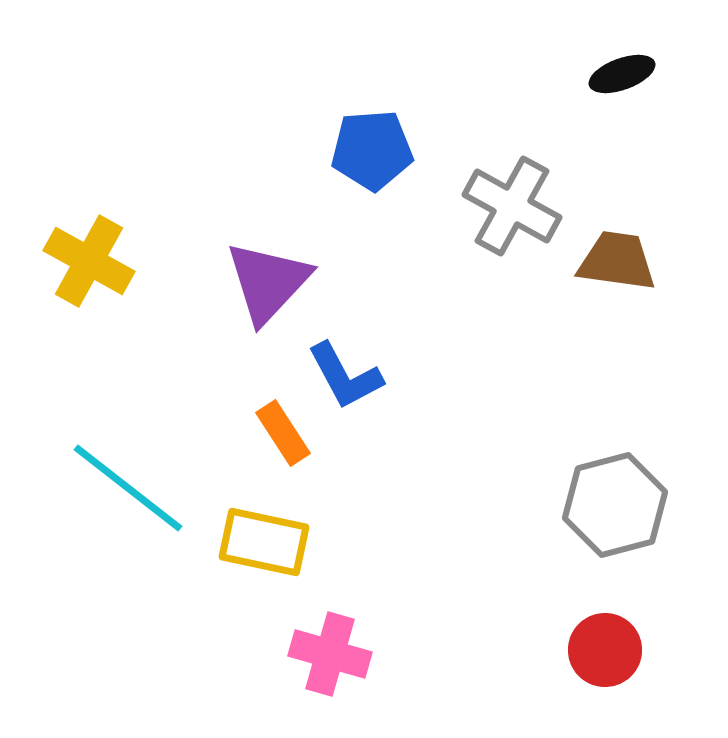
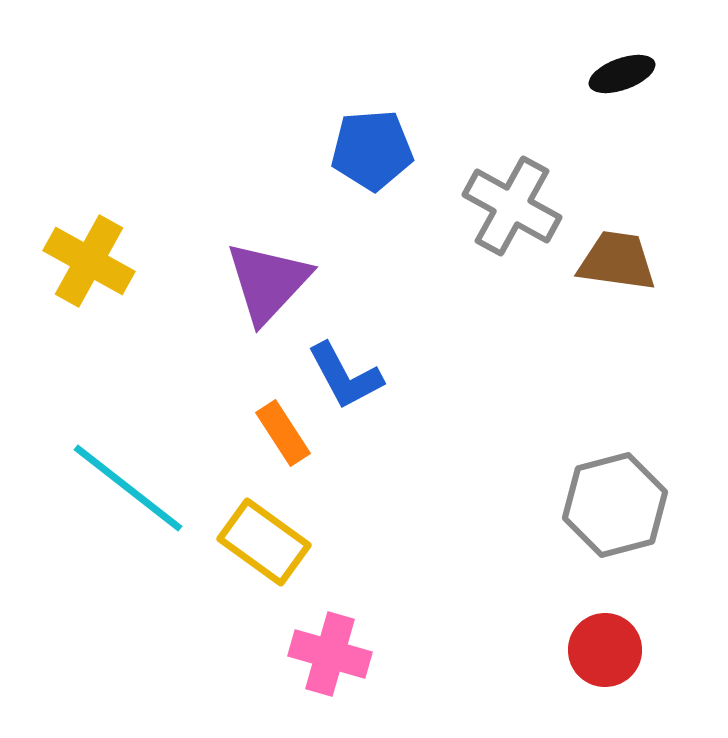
yellow rectangle: rotated 24 degrees clockwise
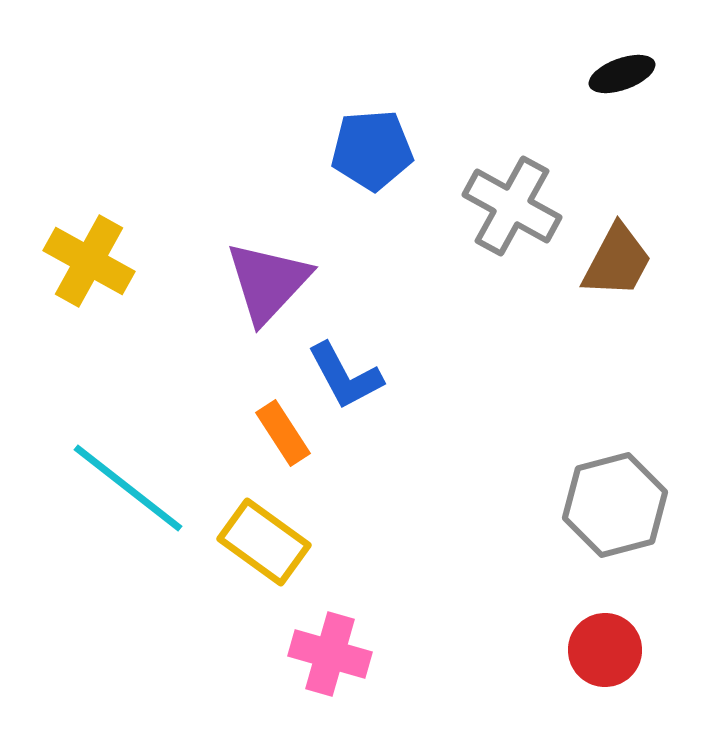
brown trapezoid: rotated 110 degrees clockwise
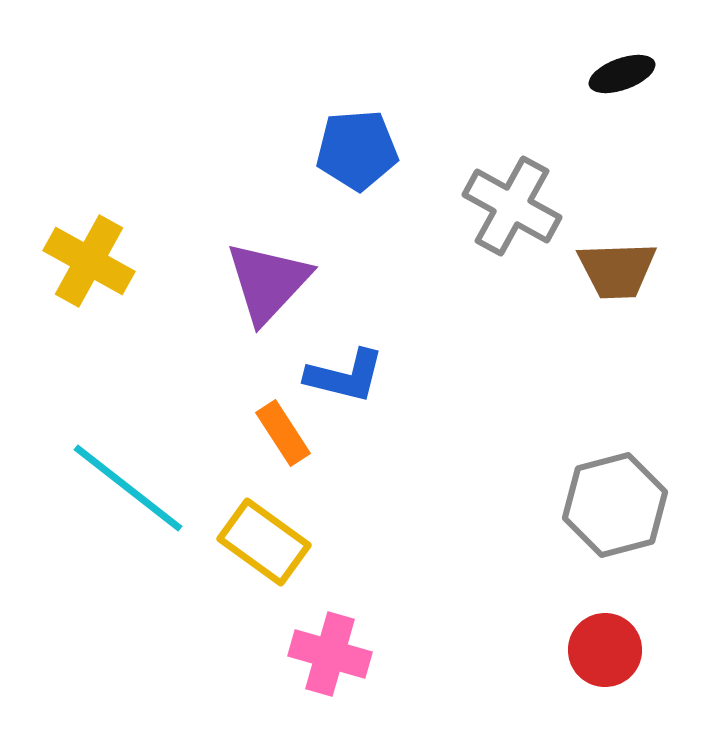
blue pentagon: moved 15 px left
brown trapezoid: moved 9 px down; rotated 60 degrees clockwise
blue L-shape: rotated 48 degrees counterclockwise
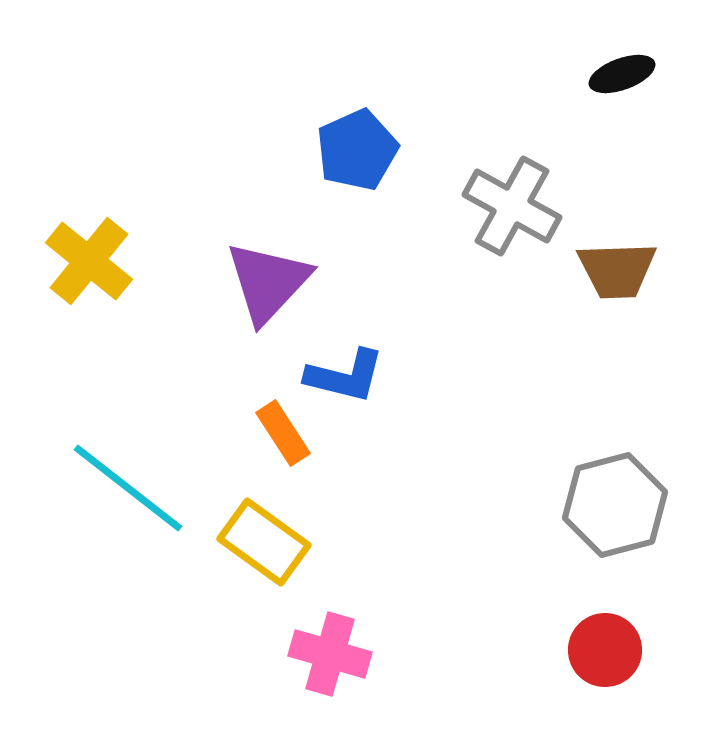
blue pentagon: rotated 20 degrees counterclockwise
yellow cross: rotated 10 degrees clockwise
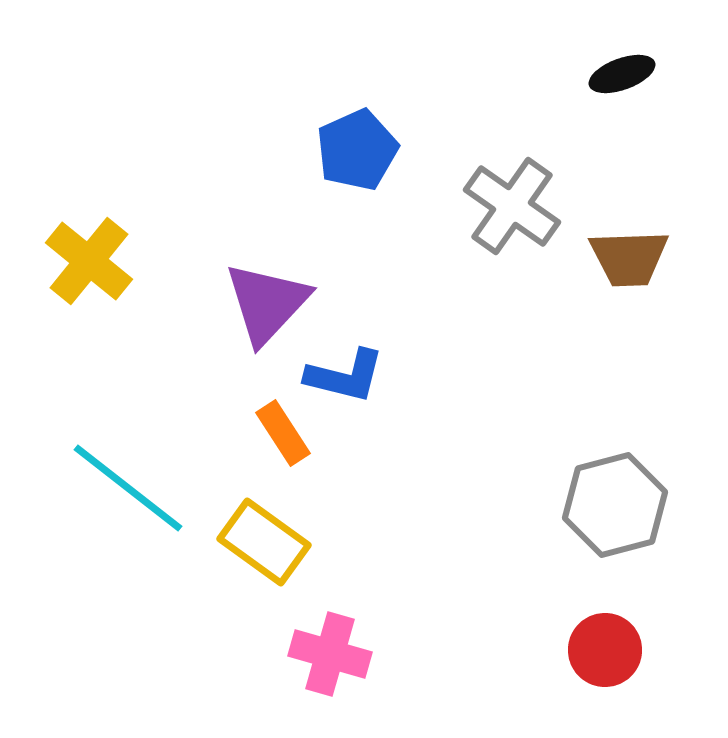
gray cross: rotated 6 degrees clockwise
brown trapezoid: moved 12 px right, 12 px up
purple triangle: moved 1 px left, 21 px down
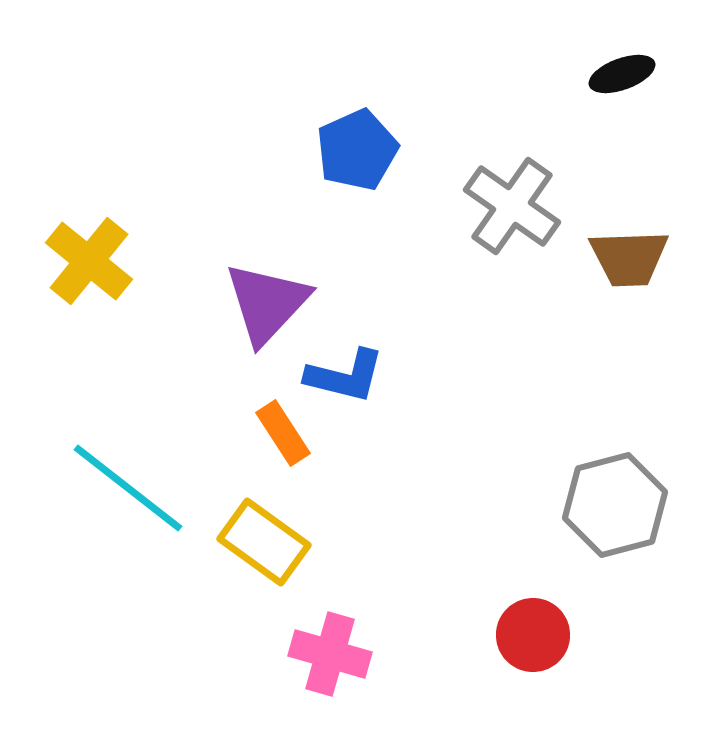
red circle: moved 72 px left, 15 px up
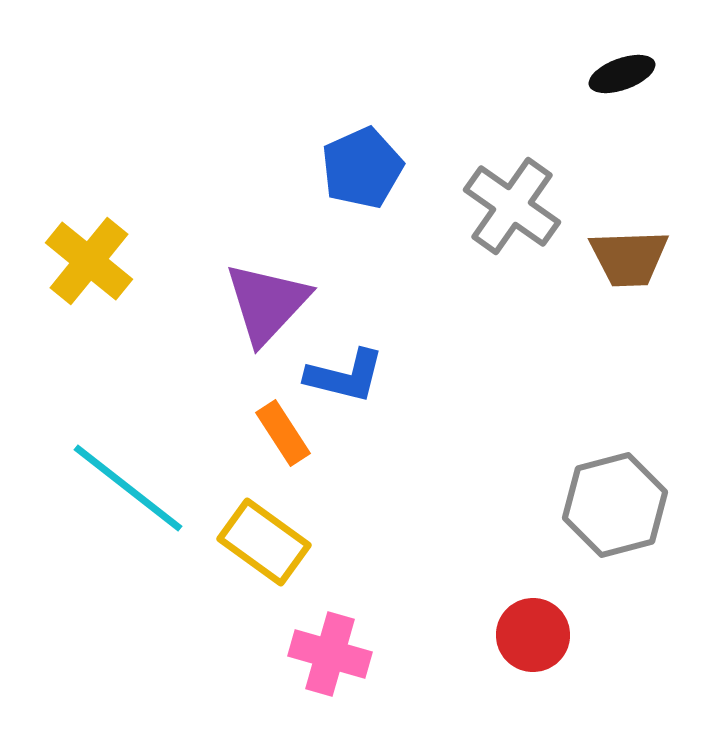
blue pentagon: moved 5 px right, 18 px down
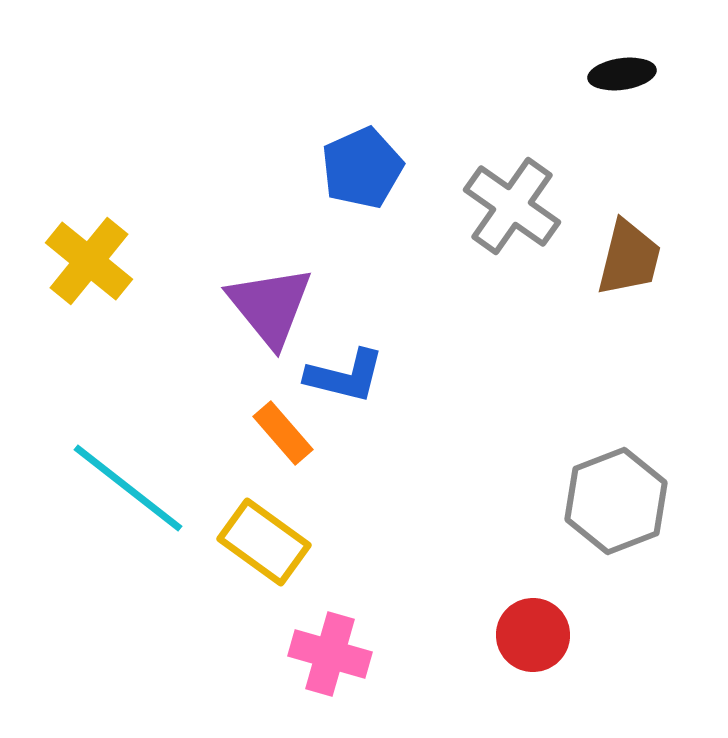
black ellipse: rotated 12 degrees clockwise
brown trapezoid: rotated 74 degrees counterclockwise
purple triangle: moved 3 px right, 3 px down; rotated 22 degrees counterclockwise
orange rectangle: rotated 8 degrees counterclockwise
gray hexagon: moved 1 px right, 4 px up; rotated 6 degrees counterclockwise
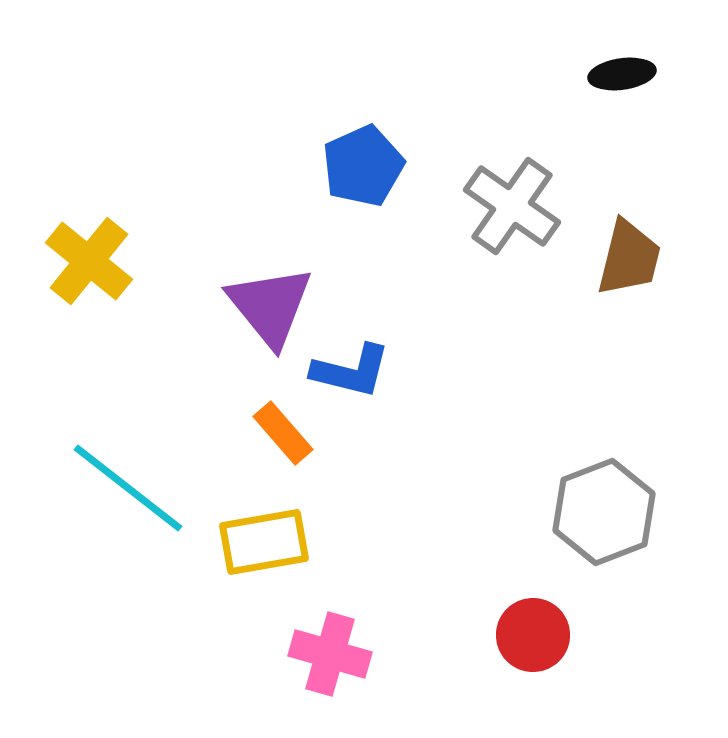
blue pentagon: moved 1 px right, 2 px up
blue L-shape: moved 6 px right, 5 px up
gray hexagon: moved 12 px left, 11 px down
yellow rectangle: rotated 46 degrees counterclockwise
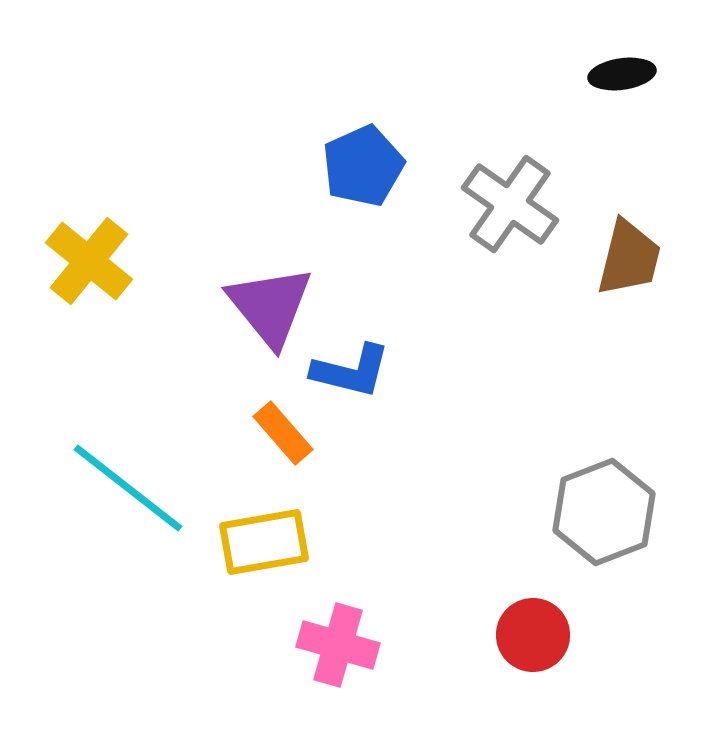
gray cross: moved 2 px left, 2 px up
pink cross: moved 8 px right, 9 px up
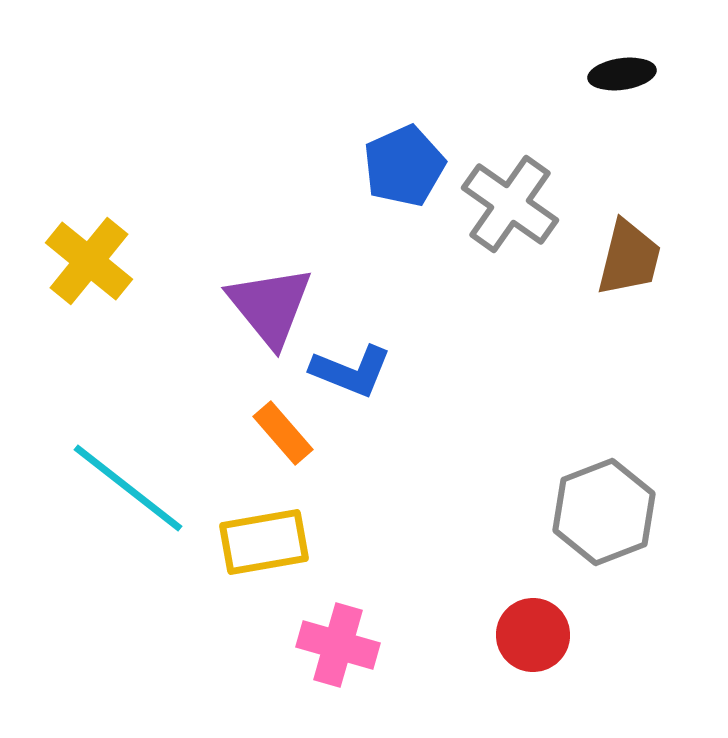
blue pentagon: moved 41 px right
blue L-shape: rotated 8 degrees clockwise
